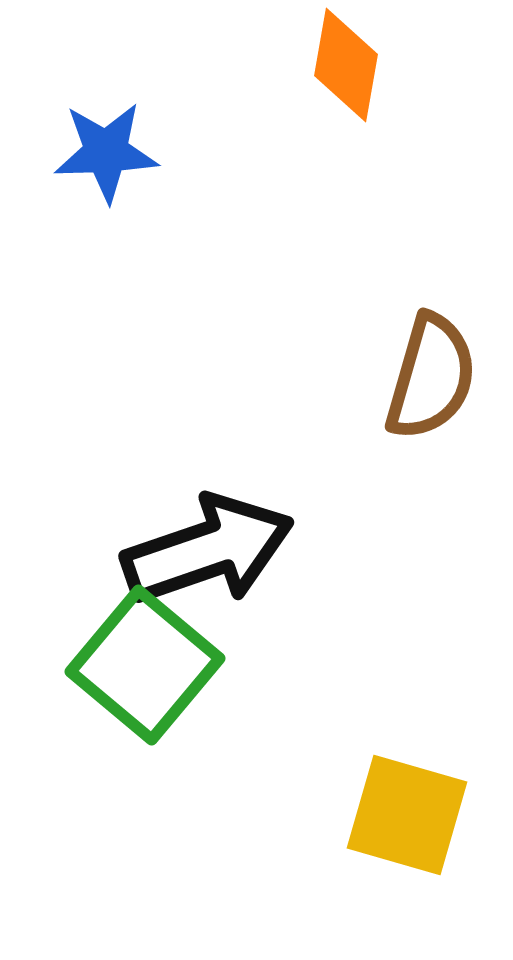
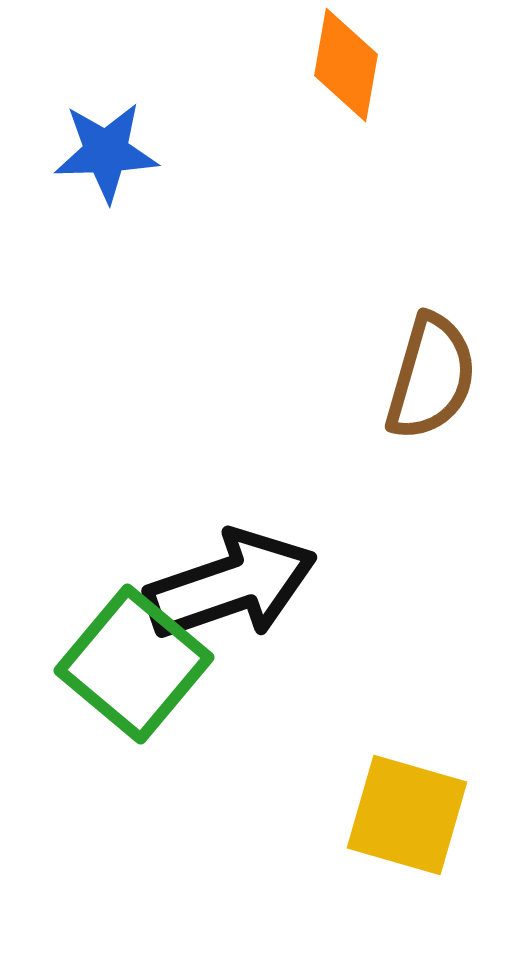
black arrow: moved 23 px right, 35 px down
green square: moved 11 px left, 1 px up
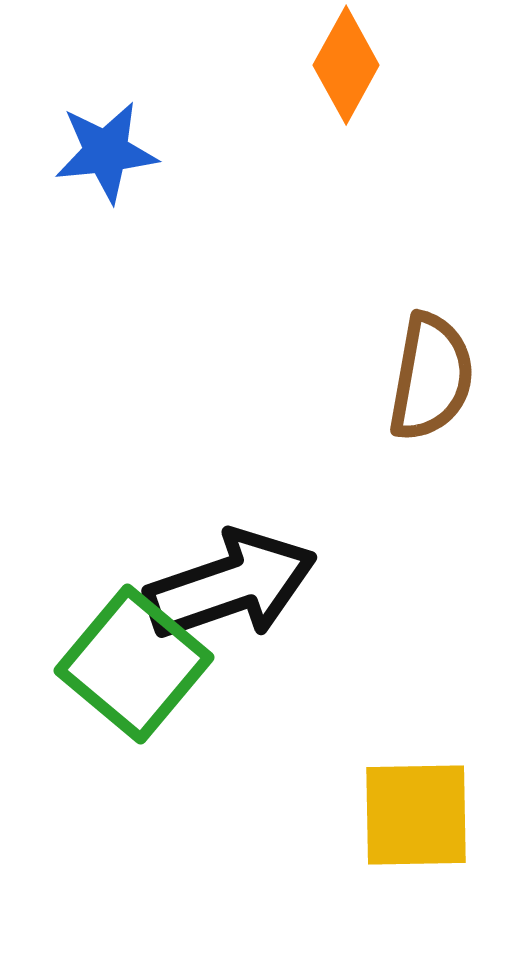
orange diamond: rotated 19 degrees clockwise
blue star: rotated 4 degrees counterclockwise
brown semicircle: rotated 6 degrees counterclockwise
yellow square: moved 9 px right; rotated 17 degrees counterclockwise
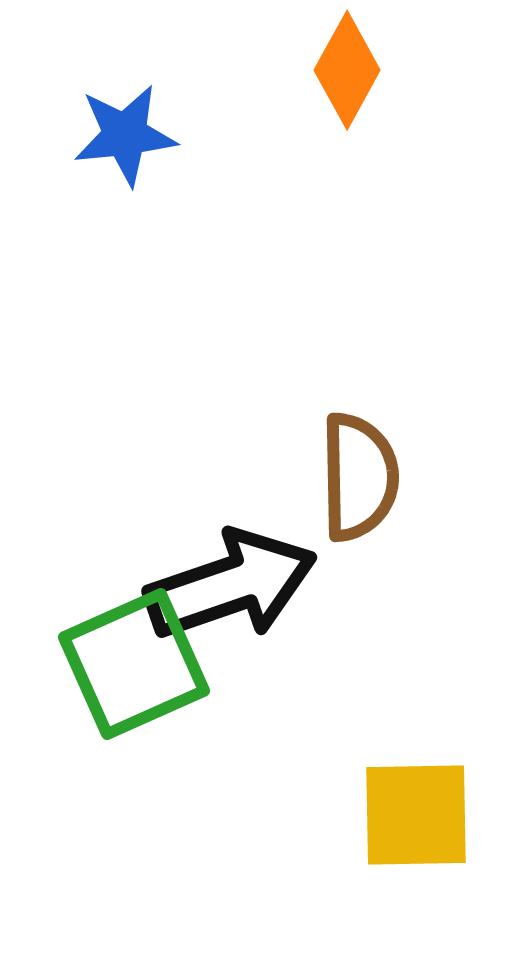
orange diamond: moved 1 px right, 5 px down
blue star: moved 19 px right, 17 px up
brown semicircle: moved 72 px left, 100 px down; rotated 11 degrees counterclockwise
green square: rotated 26 degrees clockwise
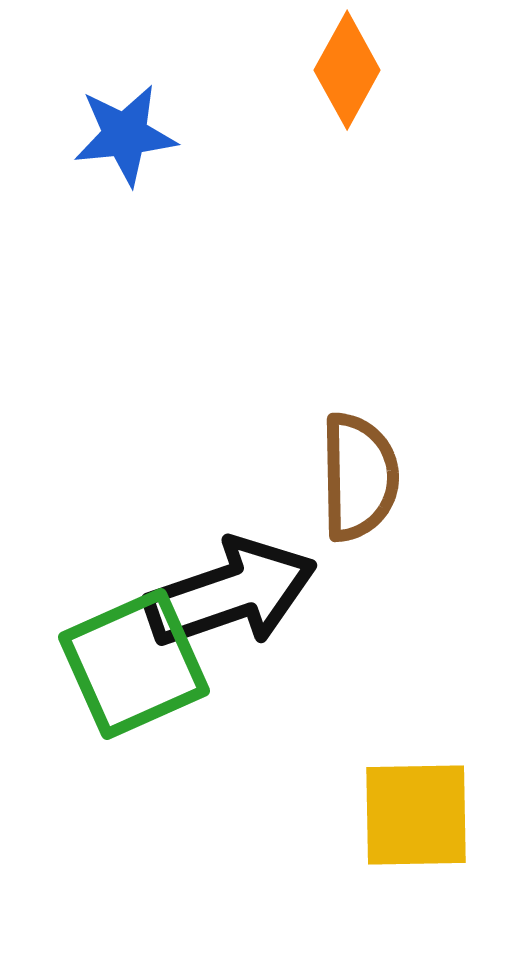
black arrow: moved 8 px down
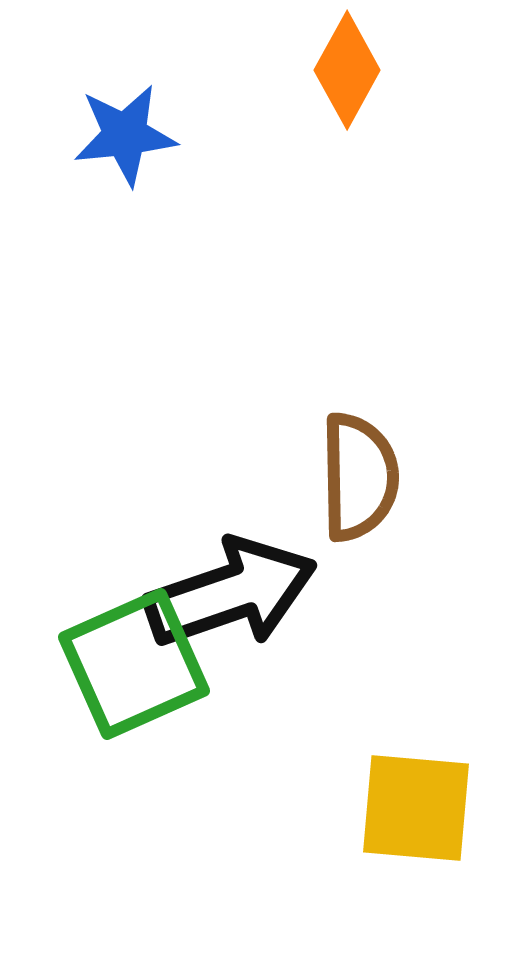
yellow square: moved 7 px up; rotated 6 degrees clockwise
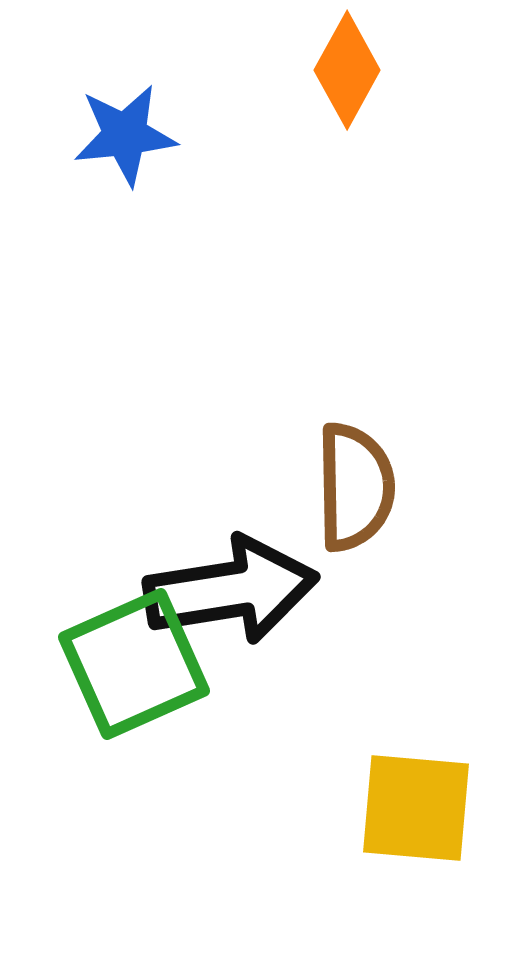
brown semicircle: moved 4 px left, 10 px down
black arrow: moved 3 px up; rotated 10 degrees clockwise
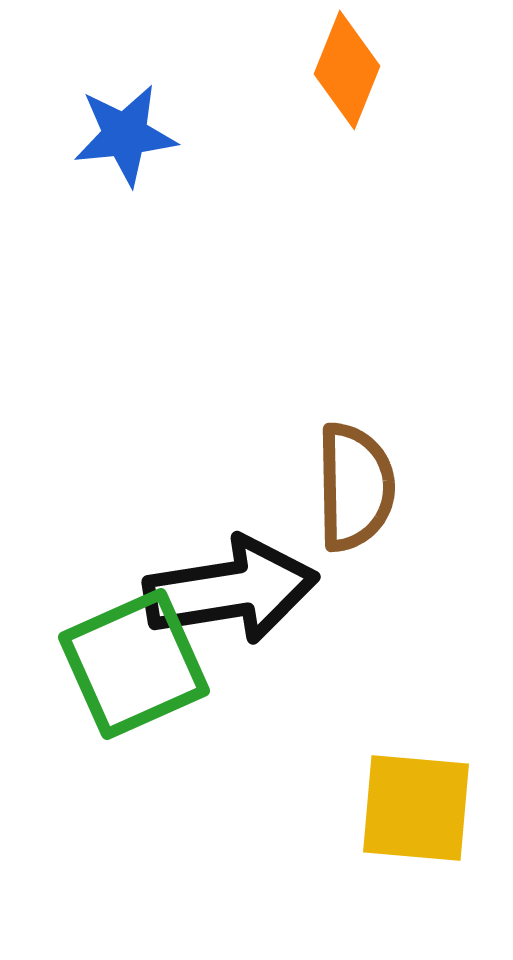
orange diamond: rotated 7 degrees counterclockwise
